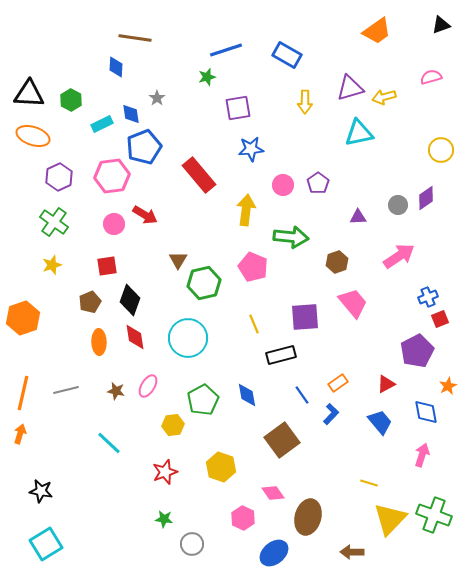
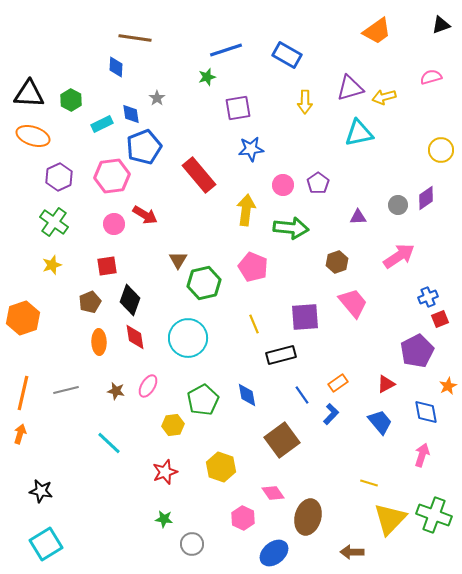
green arrow at (291, 237): moved 9 px up
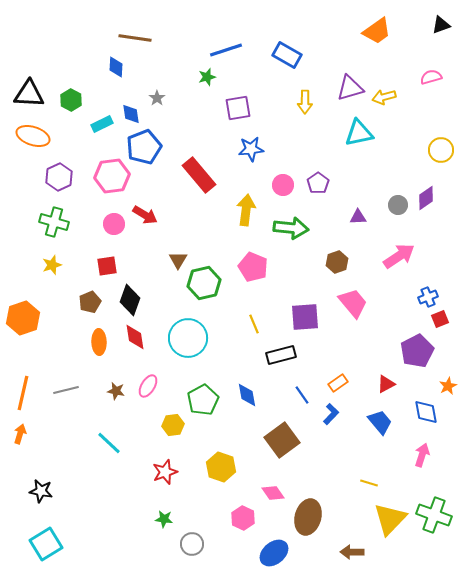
green cross at (54, 222): rotated 20 degrees counterclockwise
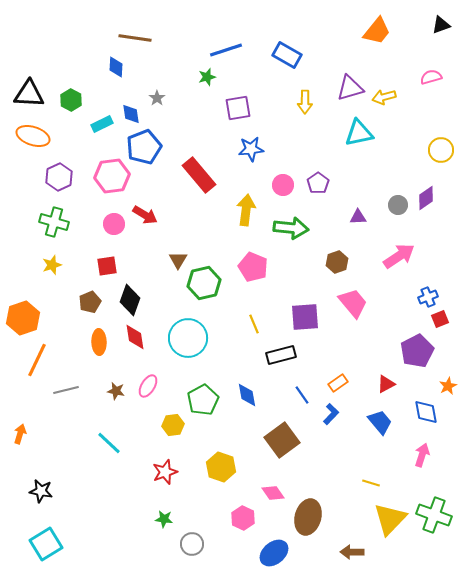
orange trapezoid at (377, 31): rotated 16 degrees counterclockwise
orange line at (23, 393): moved 14 px right, 33 px up; rotated 12 degrees clockwise
yellow line at (369, 483): moved 2 px right
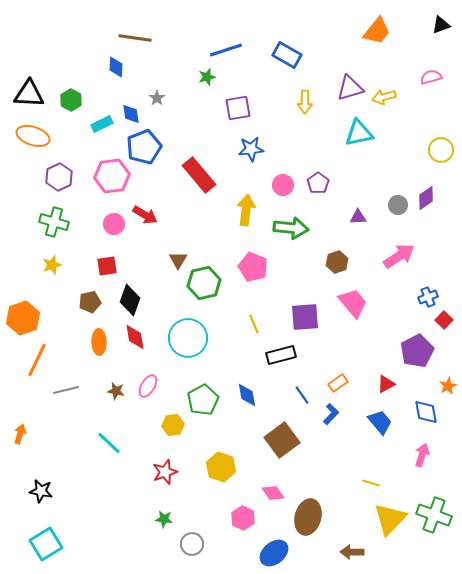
brown pentagon at (90, 302): rotated 10 degrees clockwise
red square at (440, 319): moved 4 px right, 1 px down; rotated 24 degrees counterclockwise
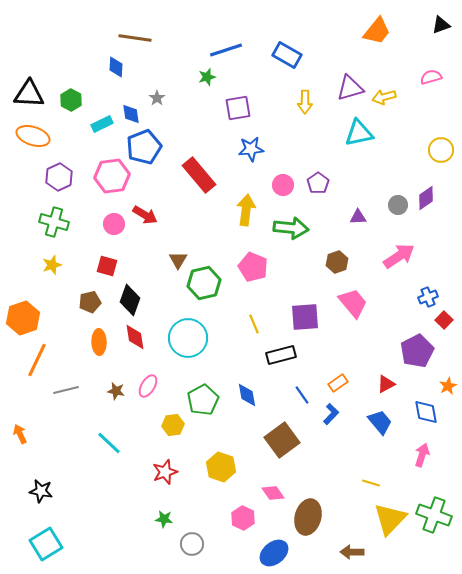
red square at (107, 266): rotated 25 degrees clockwise
orange arrow at (20, 434): rotated 42 degrees counterclockwise
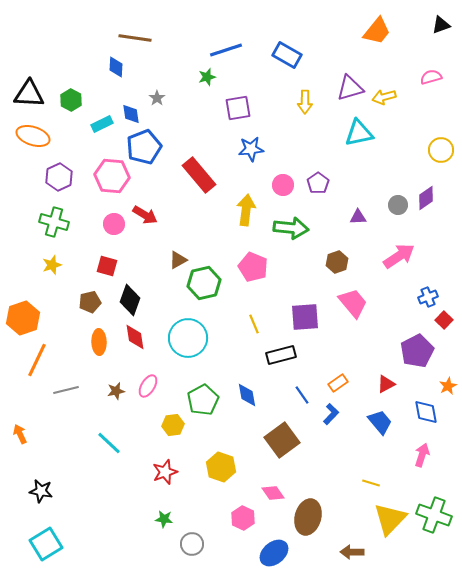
pink hexagon at (112, 176): rotated 12 degrees clockwise
brown triangle at (178, 260): rotated 30 degrees clockwise
brown star at (116, 391): rotated 24 degrees counterclockwise
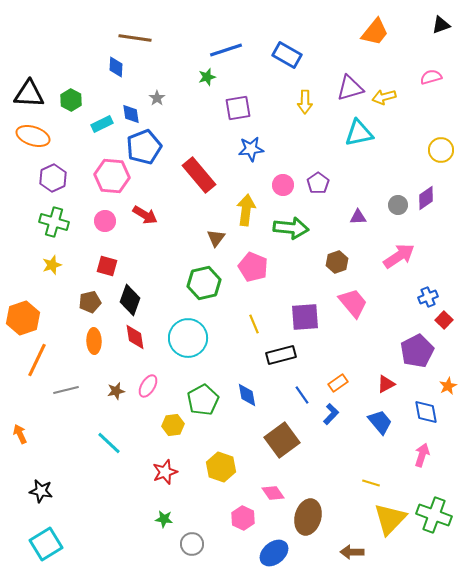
orange trapezoid at (377, 31): moved 2 px left, 1 px down
purple hexagon at (59, 177): moved 6 px left, 1 px down
pink circle at (114, 224): moved 9 px left, 3 px up
brown triangle at (178, 260): moved 38 px right, 22 px up; rotated 24 degrees counterclockwise
orange ellipse at (99, 342): moved 5 px left, 1 px up
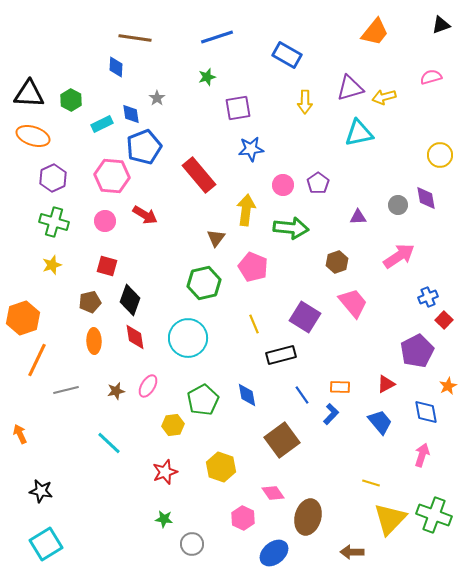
blue line at (226, 50): moved 9 px left, 13 px up
yellow circle at (441, 150): moved 1 px left, 5 px down
purple diamond at (426, 198): rotated 65 degrees counterclockwise
purple square at (305, 317): rotated 36 degrees clockwise
orange rectangle at (338, 383): moved 2 px right, 4 px down; rotated 36 degrees clockwise
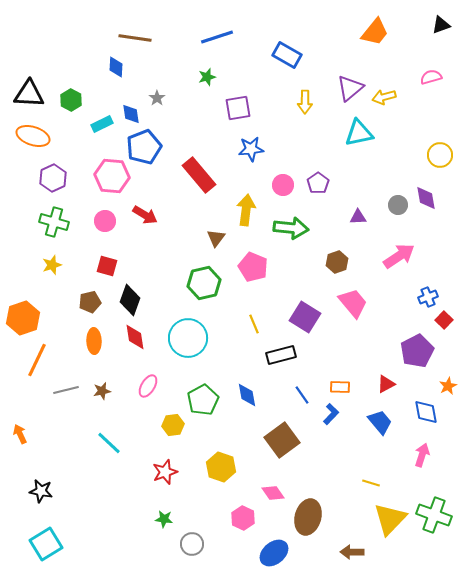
purple triangle at (350, 88): rotated 24 degrees counterclockwise
brown star at (116, 391): moved 14 px left
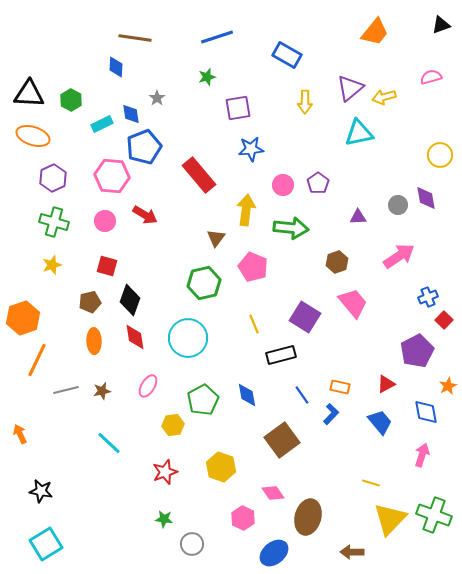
orange rectangle at (340, 387): rotated 12 degrees clockwise
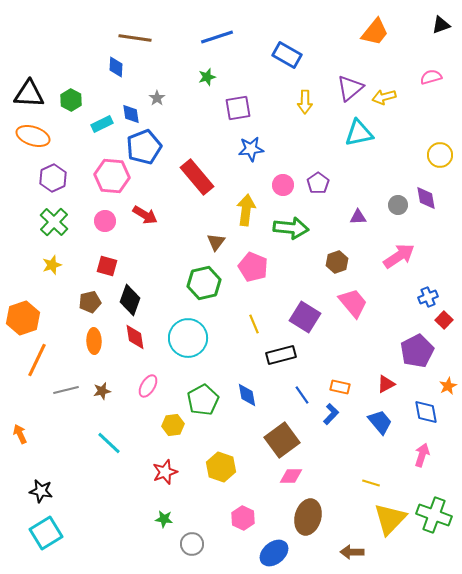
red rectangle at (199, 175): moved 2 px left, 2 px down
green cross at (54, 222): rotated 28 degrees clockwise
brown triangle at (216, 238): moved 4 px down
pink diamond at (273, 493): moved 18 px right, 17 px up; rotated 55 degrees counterclockwise
cyan square at (46, 544): moved 11 px up
